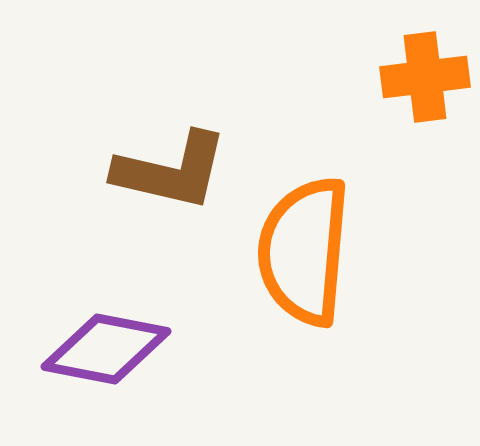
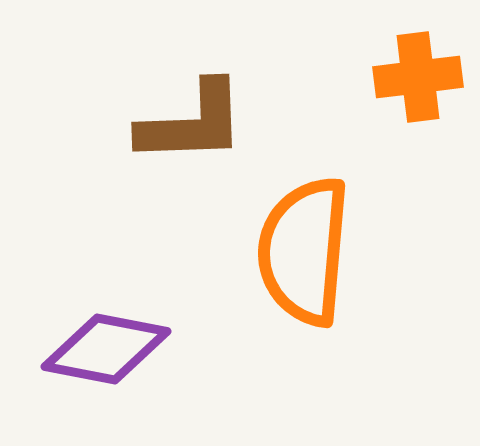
orange cross: moved 7 px left
brown L-shape: moved 21 px right, 48 px up; rotated 15 degrees counterclockwise
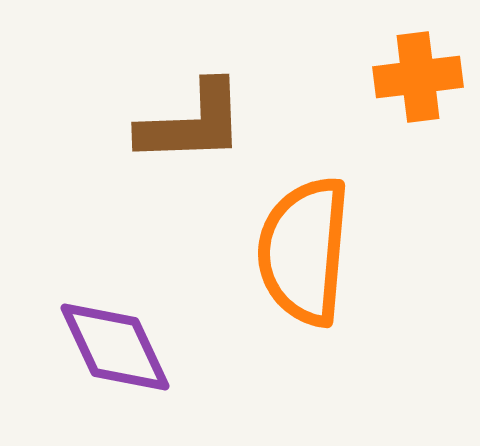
purple diamond: moved 9 px right, 2 px up; rotated 54 degrees clockwise
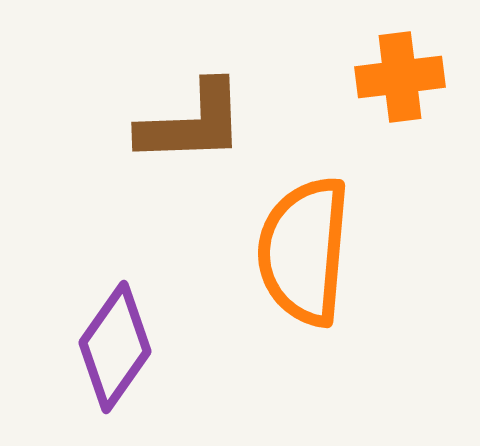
orange cross: moved 18 px left
purple diamond: rotated 60 degrees clockwise
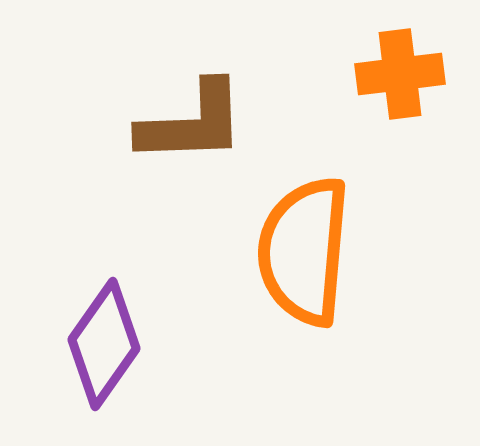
orange cross: moved 3 px up
purple diamond: moved 11 px left, 3 px up
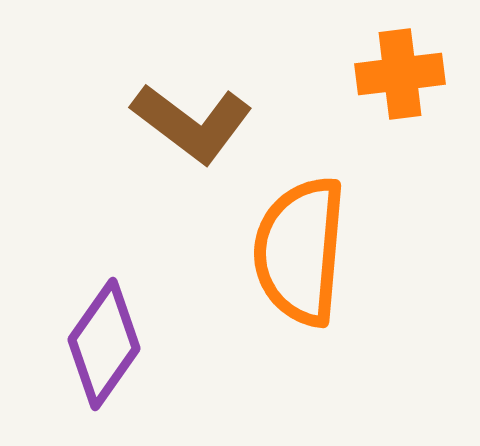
brown L-shape: rotated 39 degrees clockwise
orange semicircle: moved 4 px left
